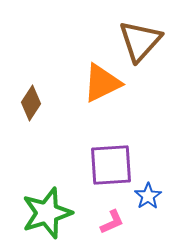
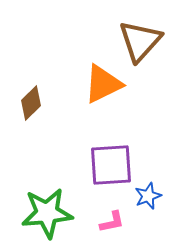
orange triangle: moved 1 px right, 1 px down
brown diamond: rotated 12 degrees clockwise
blue star: rotated 12 degrees clockwise
green star: rotated 12 degrees clockwise
pink L-shape: rotated 12 degrees clockwise
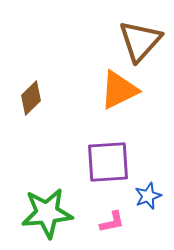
orange triangle: moved 16 px right, 6 px down
brown diamond: moved 5 px up
purple square: moved 3 px left, 3 px up
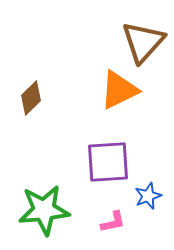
brown triangle: moved 3 px right, 1 px down
green star: moved 3 px left, 3 px up
pink L-shape: moved 1 px right
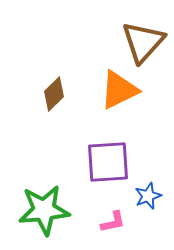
brown diamond: moved 23 px right, 4 px up
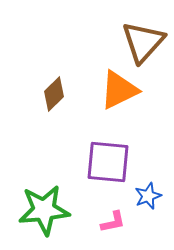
purple square: rotated 9 degrees clockwise
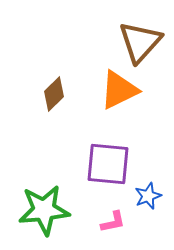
brown triangle: moved 3 px left
purple square: moved 2 px down
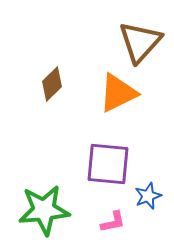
orange triangle: moved 1 px left, 3 px down
brown diamond: moved 2 px left, 10 px up
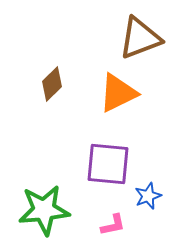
brown triangle: moved 4 px up; rotated 27 degrees clockwise
pink L-shape: moved 3 px down
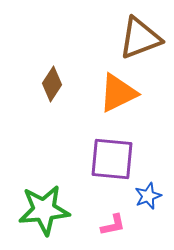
brown diamond: rotated 12 degrees counterclockwise
purple square: moved 4 px right, 5 px up
